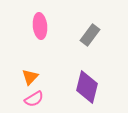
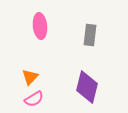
gray rectangle: rotated 30 degrees counterclockwise
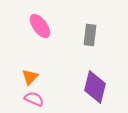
pink ellipse: rotated 30 degrees counterclockwise
purple diamond: moved 8 px right
pink semicircle: rotated 126 degrees counterclockwise
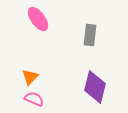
pink ellipse: moved 2 px left, 7 px up
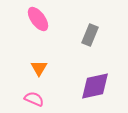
gray rectangle: rotated 15 degrees clockwise
orange triangle: moved 9 px right, 9 px up; rotated 12 degrees counterclockwise
purple diamond: moved 1 px up; rotated 64 degrees clockwise
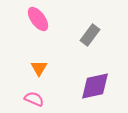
gray rectangle: rotated 15 degrees clockwise
